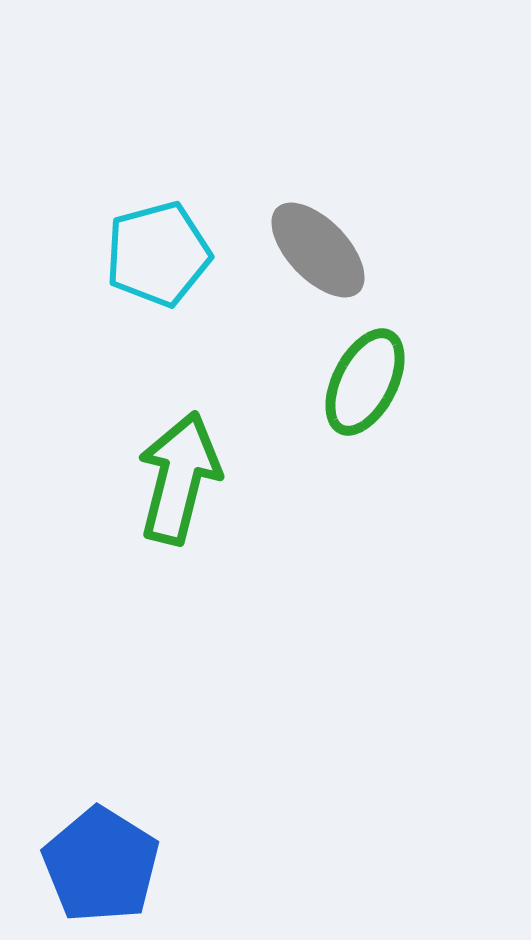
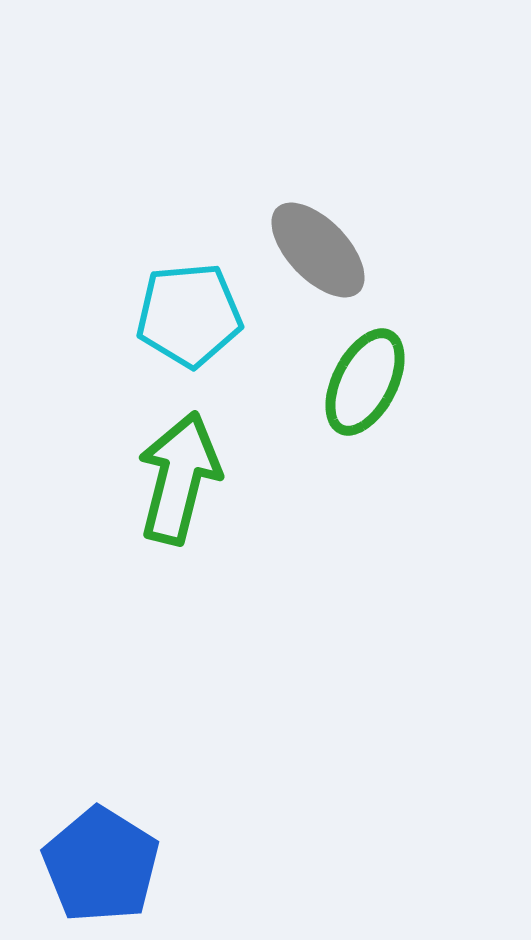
cyan pentagon: moved 31 px right, 61 px down; rotated 10 degrees clockwise
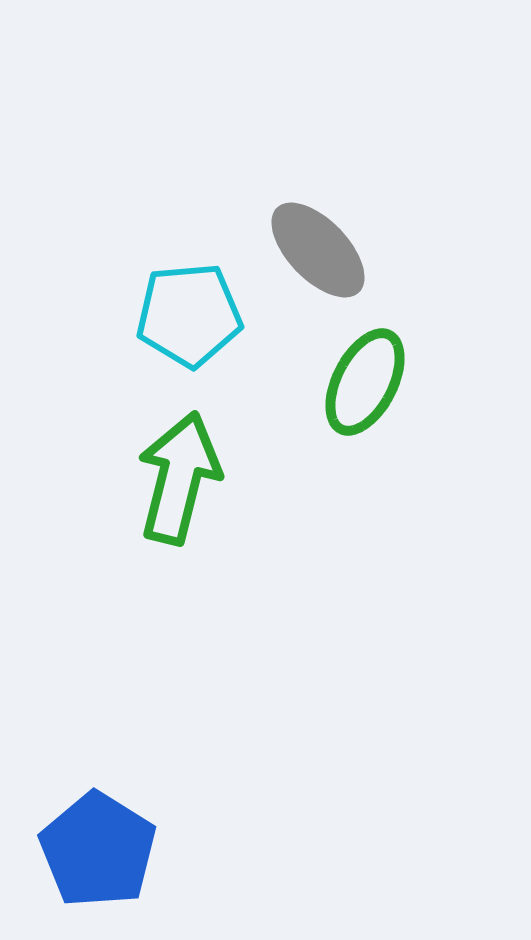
blue pentagon: moved 3 px left, 15 px up
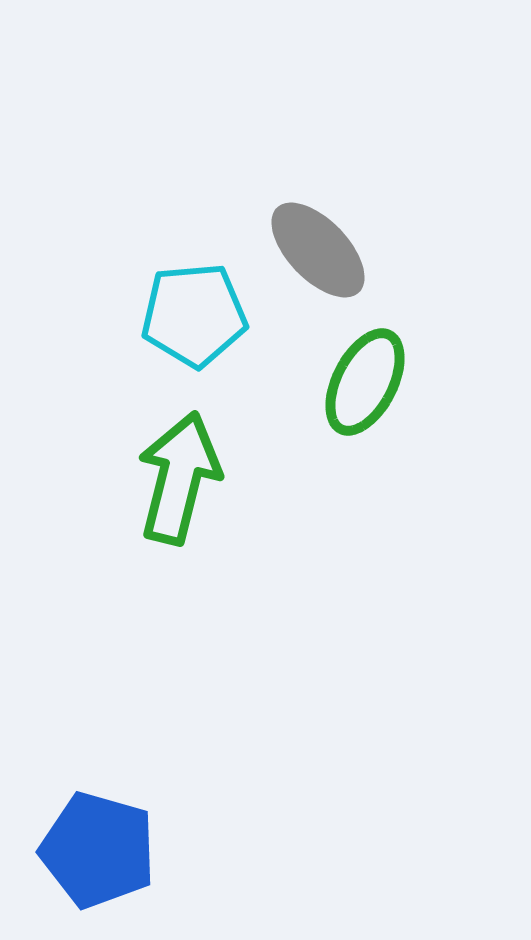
cyan pentagon: moved 5 px right
blue pentagon: rotated 16 degrees counterclockwise
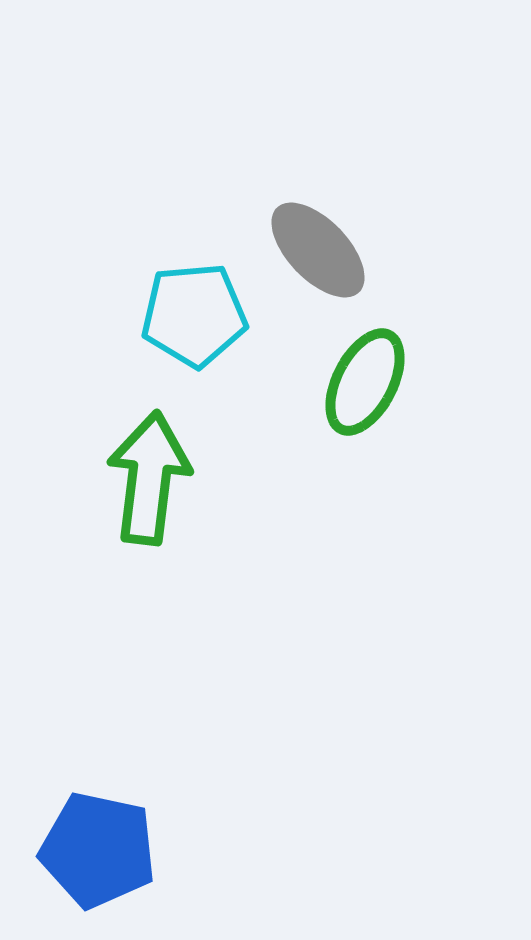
green arrow: moved 30 px left; rotated 7 degrees counterclockwise
blue pentagon: rotated 4 degrees counterclockwise
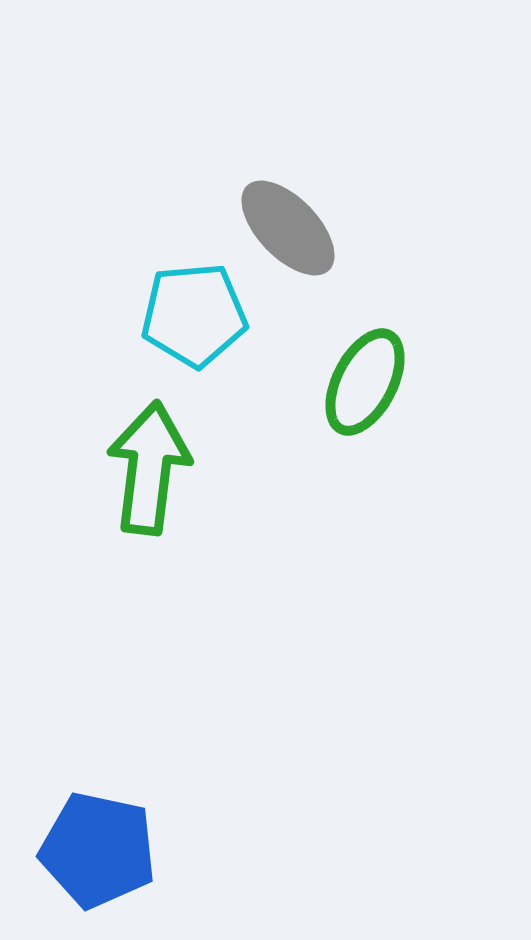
gray ellipse: moved 30 px left, 22 px up
green arrow: moved 10 px up
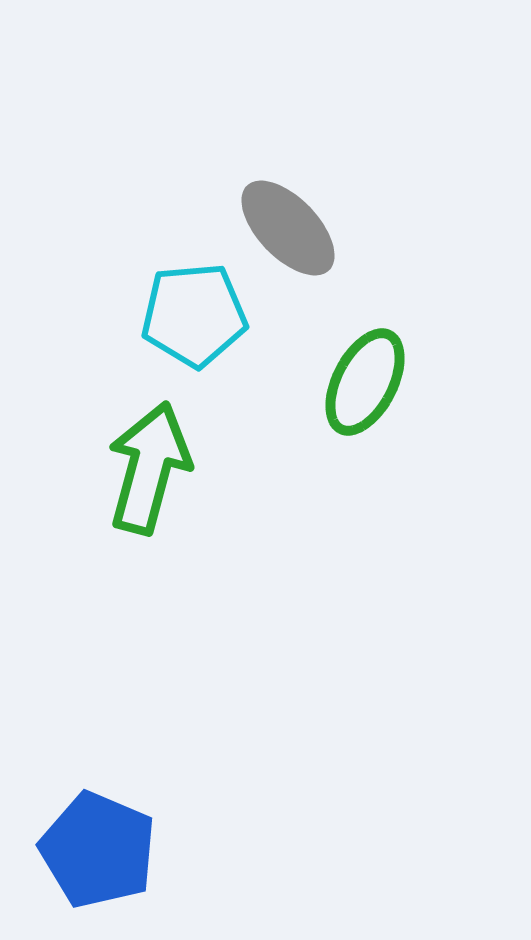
green arrow: rotated 8 degrees clockwise
blue pentagon: rotated 11 degrees clockwise
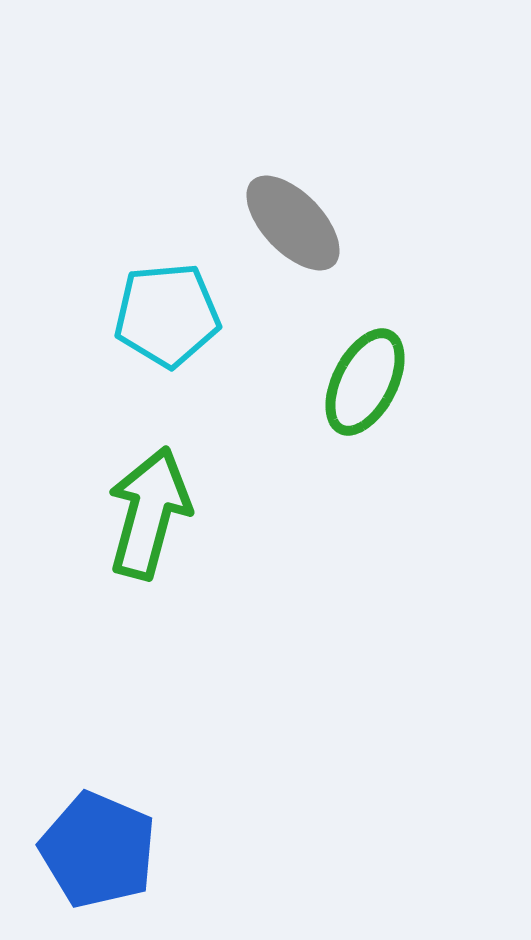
gray ellipse: moved 5 px right, 5 px up
cyan pentagon: moved 27 px left
green arrow: moved 45 px down
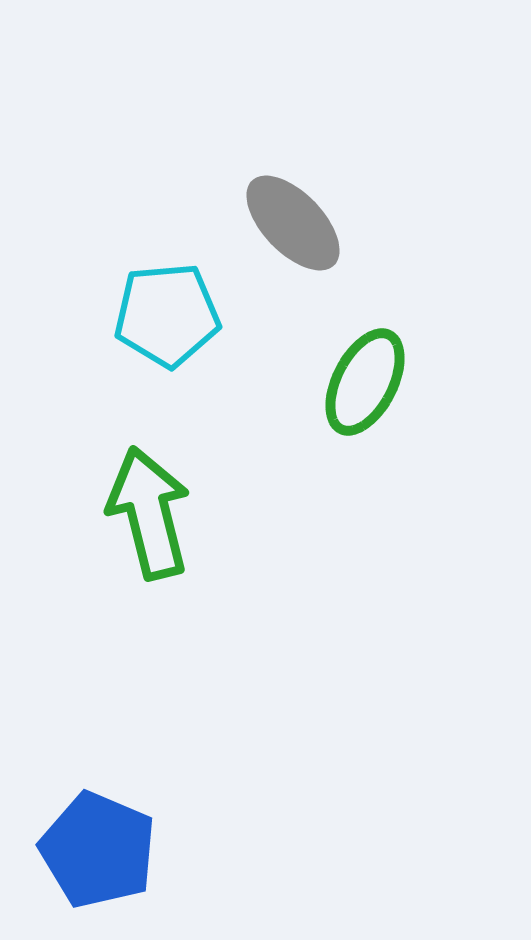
green arrow: rotated 29 degrees counterclockwise
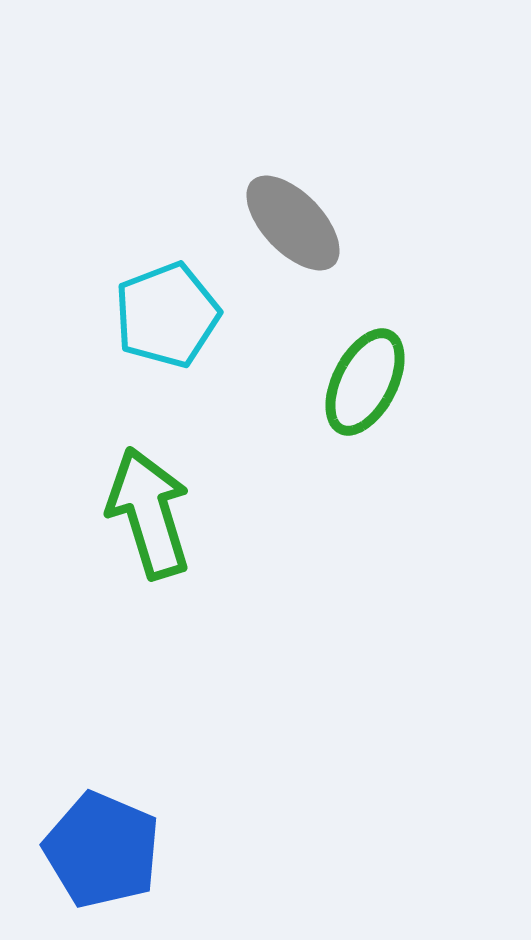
cyan pentagon: rotated 16 degrees counterclockwise
green arrow: rotated 3 degrees counterclockwise
blue pentagon: moved 4 px right
